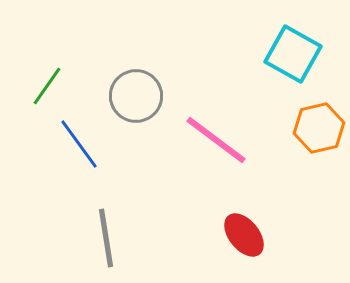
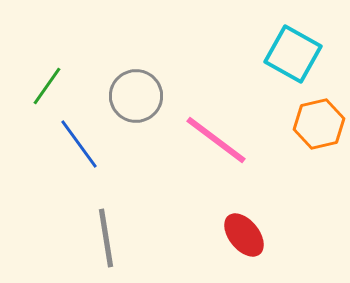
orange hexagon: moved 4 px up
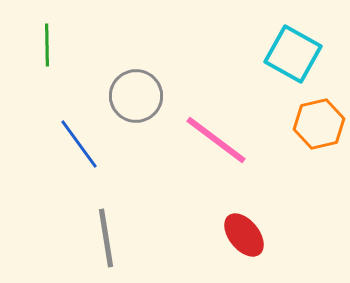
green line: moved 41 px up; rotated 36 degrees counterclockwise
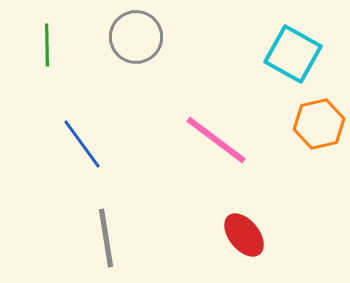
gray circle: moved 59 px up
blue line: moved 3 px right
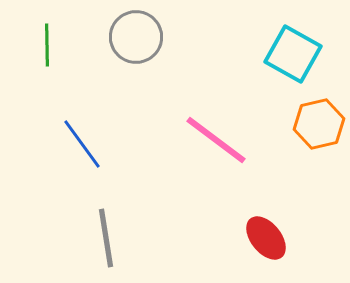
red ellipse: moved 22 px right, 3 px down
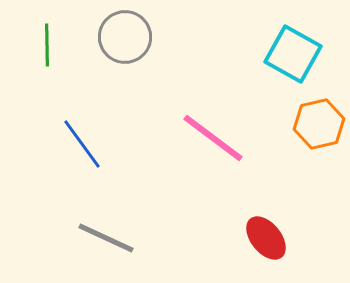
gray circle: moved 11 px left
pink line: moved 3 px left, 2 px up
gray line: rotated 56 degrees counterclockwise
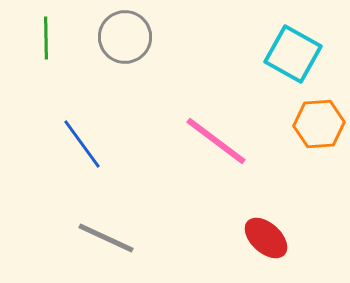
green line: moved 1 px left, 7 px up
orange hexagon: rotated 9 degrees clockwise
pink line: moved 3 px right, 3 px down
red ellipse: rotated 9 degrees counterclockwise
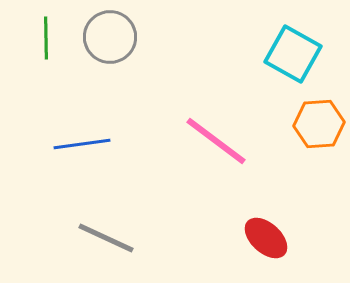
gray circle: moved 15 px left
blue line: rotated 62 degrees counterclockwise
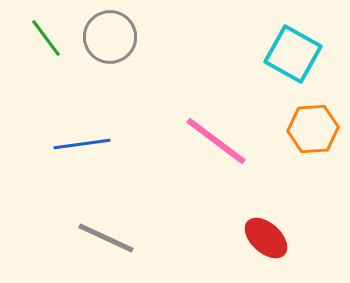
green line: rotated 36 degrees counterclockwise
orange hexagon: moved 6 px left, 5 px down
